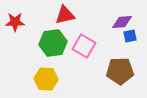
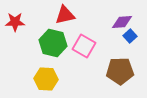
blue square: rotated 32 degrees counterclockwise
green hexagon: rotated 20 degrees clockwise
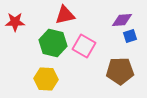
purple diamond: moved 2 px up
blue square: rotated 24 degrees clockwise
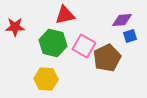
red star: moved 5 px down
brown pentagon: moved 13 px left, 13 px up; rotated 24 degrees counterclockwise
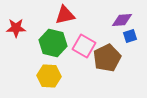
red star: moved 1 px right, 1 px down
yellow hexagon: moved 3 px right, 3 px up
